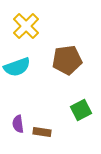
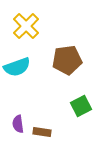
green square: moved 4 px up
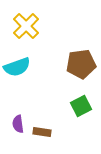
brown pentagon: moved 14 px right, 4 px down
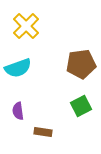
cyan semicircle: moved 1 px right, 1 px down
purple semicircle: moved 13 px up
brown rectangle: moved 1 px right
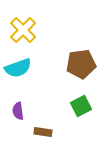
yellow cross: moved 3 px left, 4 px down
